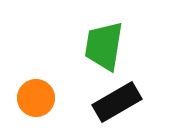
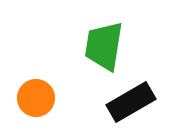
black rectangle: moved 14 px right
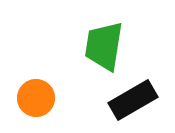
black rectangle: moved 2 px right, 2 px up
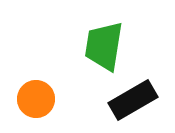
orange circle: moved 1 px down
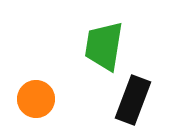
black rectangle: rotated 39 degrees counterclockwise
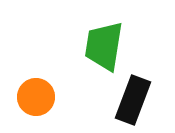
orange circle: moved 2 px up
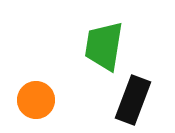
orange circle: moved 3 px down
